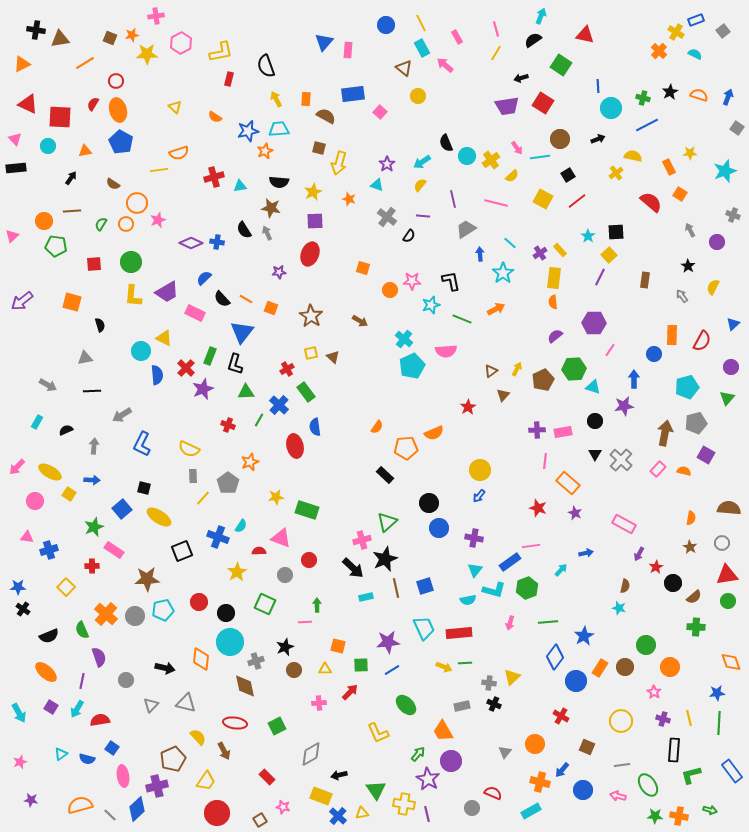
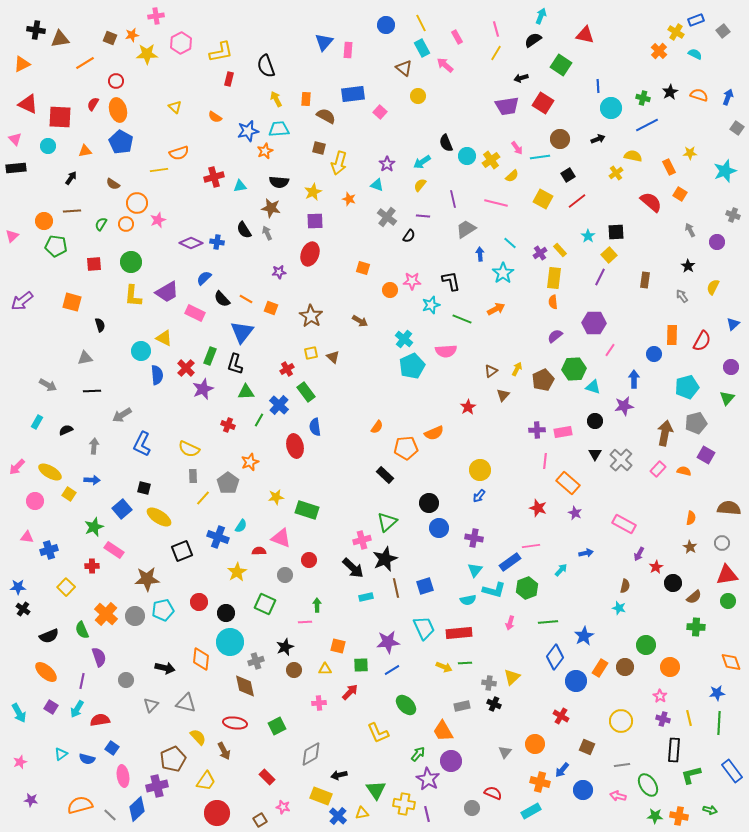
pink star at (654, 692): moved 6 px right, 4 px down
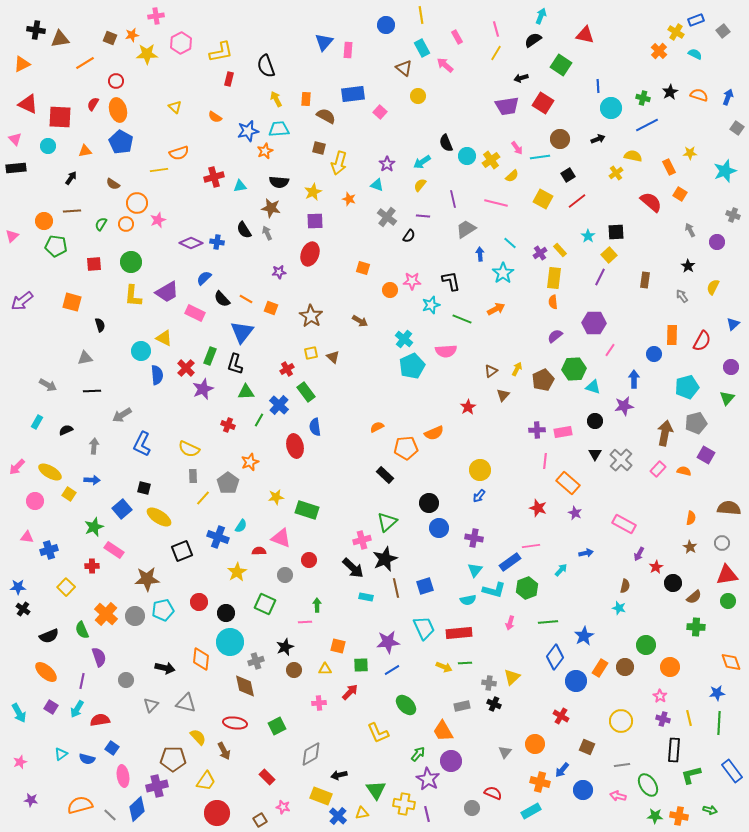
yellow line at (421, 23): moved 8 px up; rotated 18 degrees clockwise
orange semicircle at (377, 427): rotated 152 degrees counterclockwise
cyan rectangle at (366, 597): rotated 24 degrees clockwise
brown pentagon at (173, 759): rotated 25 degrees clockwise
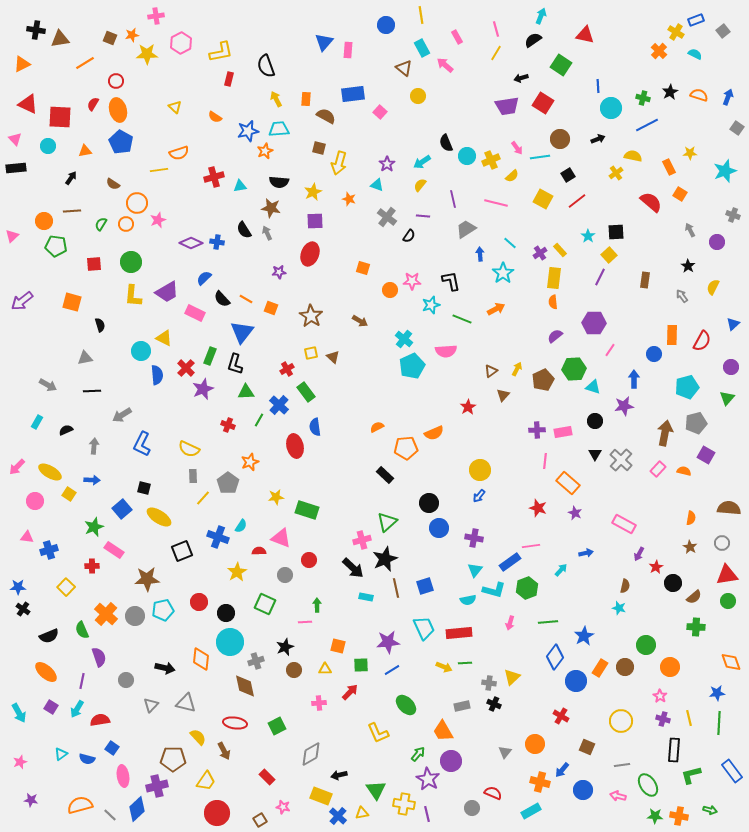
yellow cross at (491, 160): rotated 12 degrees clockwise
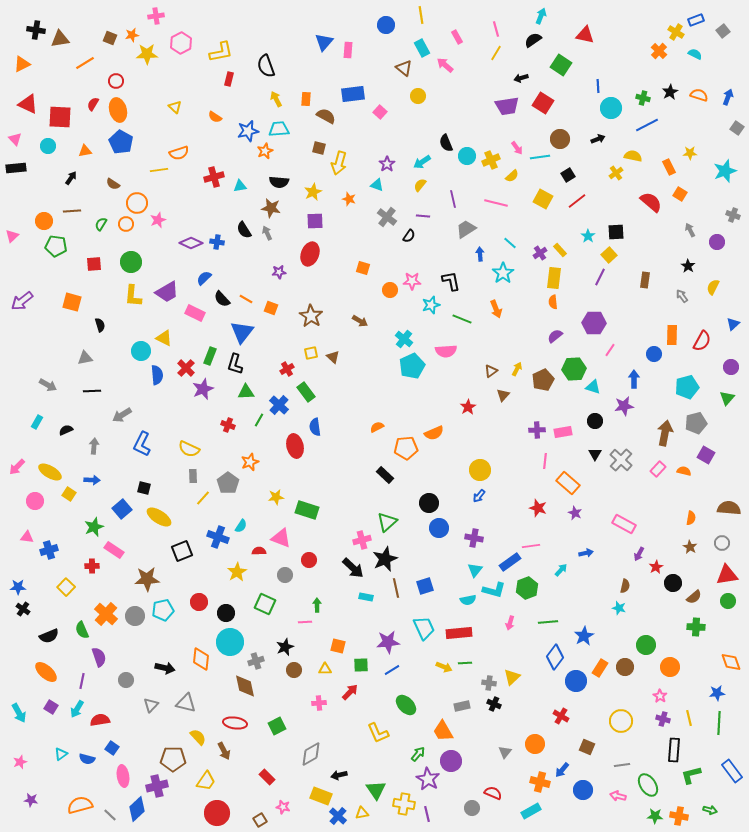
orange arrow at (496, 309): rotated 96 degrees clockwise
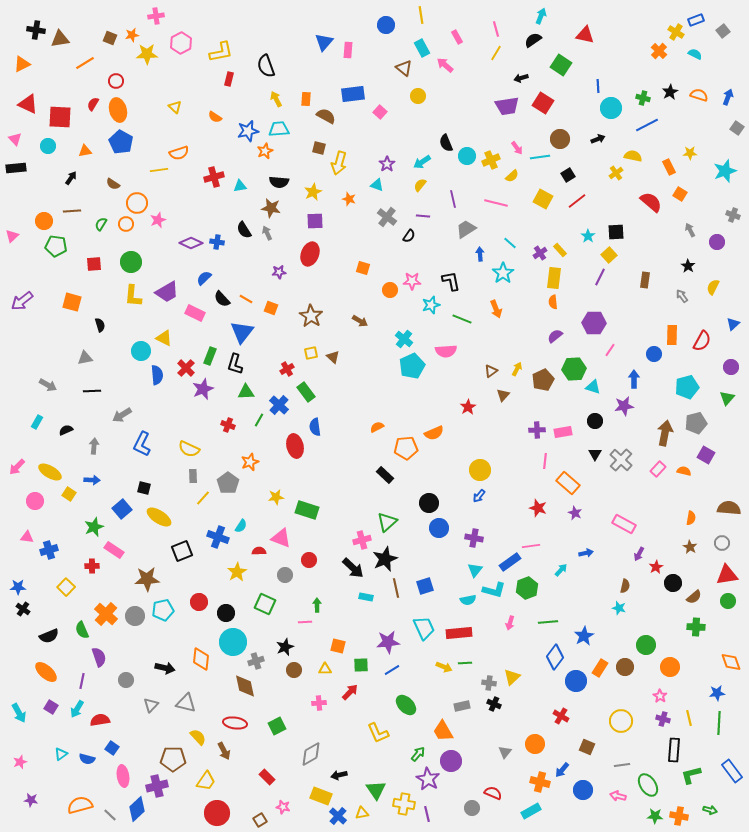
cyan circle at (230, 642): moved 3 px right
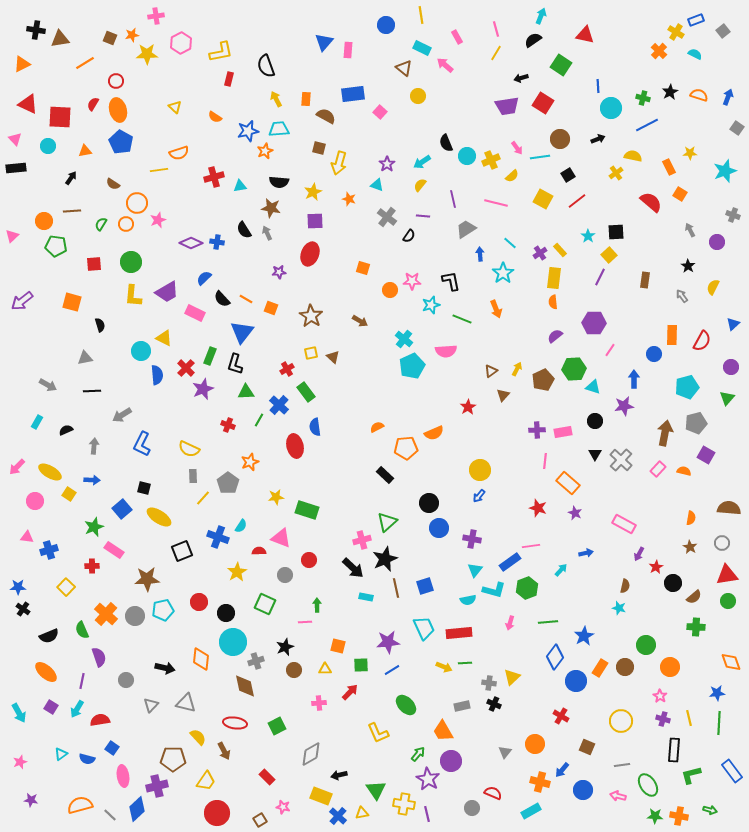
cyan rectangle at (422, 48): rotated 36 degrees counterclockwise
purple cross at (474, 538): moved 2 px left, 1 px down
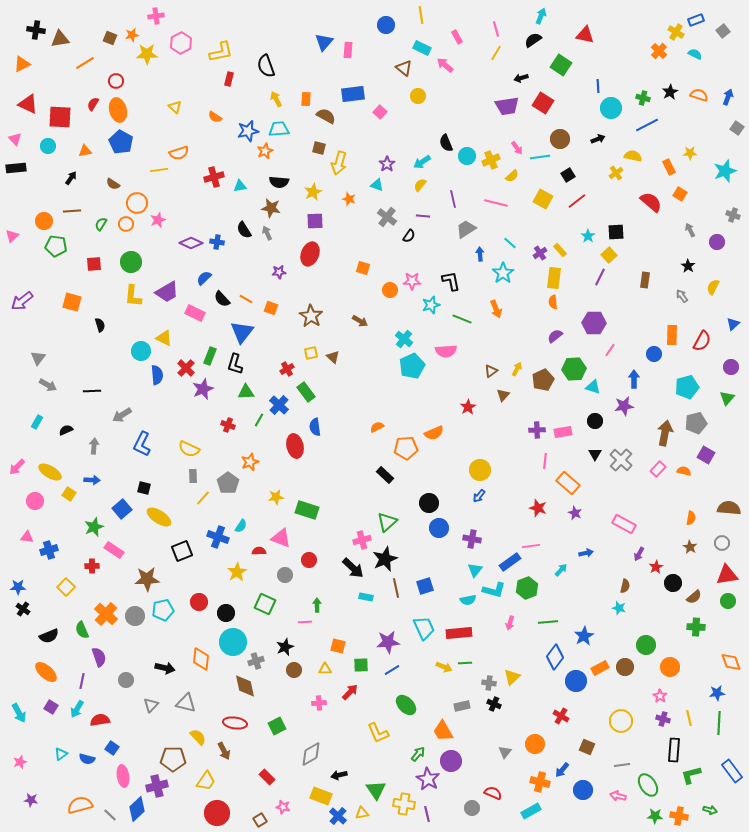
gray triangle at (85, 358): moved 47 px left; rotated 42 degrees counterclockwise
orange rectangle at (600, 668): rotated 30 degrees clockwise
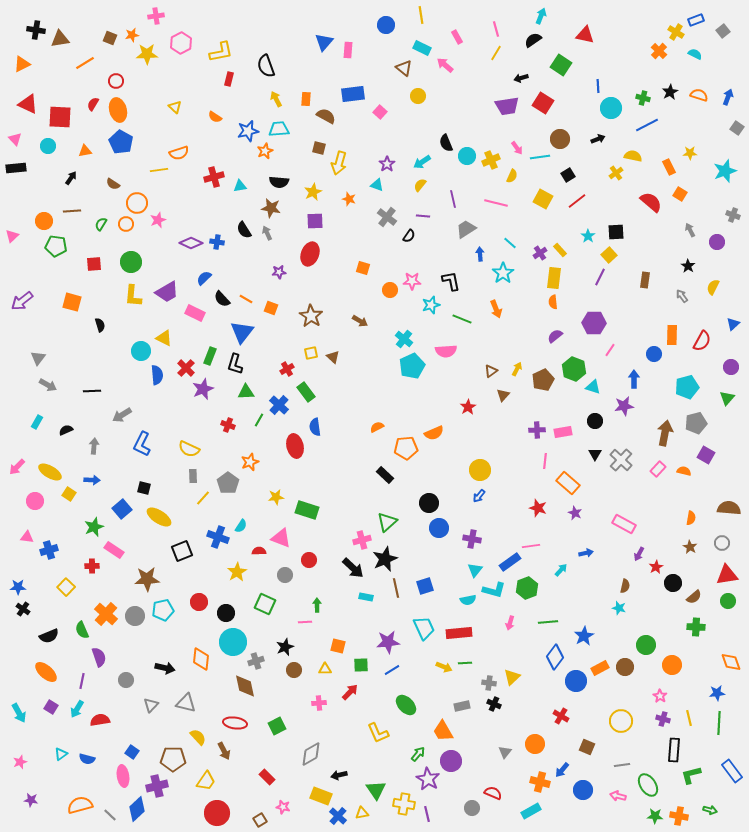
yellow semicircle at (512, 176): rotated 24 degrees counterclockwise
green hexagon at (574, 369): rotated 25 degrees clockwise
orange circle at (670, 667): moved 2 px right, 2 px up
blue square at (112, 748): moved 20 px right, 4 px down
